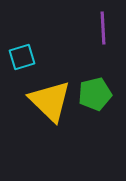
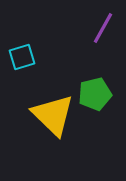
purple line: rotated 32 degrees clockwise
yellow triangle: moved 3 px right, 14 px down
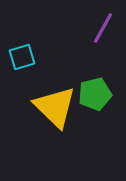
yellow triangle: moved 2 px right, 8 px up
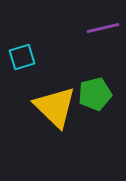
purple line: rotated 48 degrees clockwise
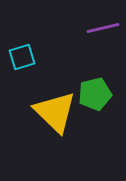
yellow triangle: moved 5 px down
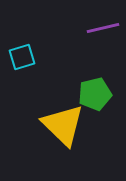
yellow triangle: moved 8 px right, 13 px down
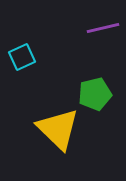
cyan square: rotated 8 degrees counterclockwise
yellow triangle: moved 5 px left, 4 px down
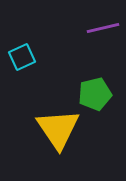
yellow triangle: rotated 12 degrees clockwise
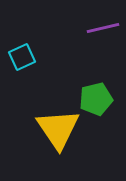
green pentagon: moved 1 px right, 5 px down
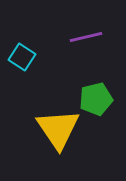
purple line: moved 17 px left, 9 px down
cyan square: rotated 32 degrees counterclockwise
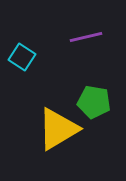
green pentagon: moved 2 px left, 3 px down; rotated 24 degrees clockwise
yellow triangle: rotated 33 degrees clockwise
